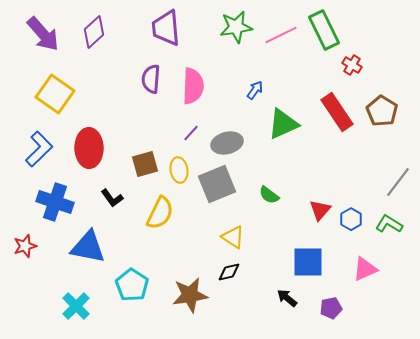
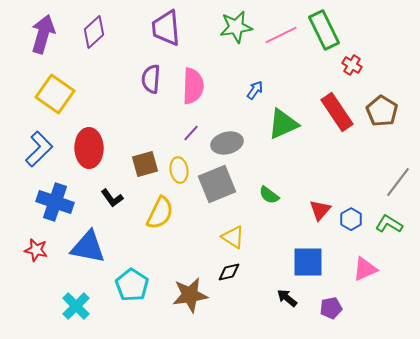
purple arrow: rotated 123 degrees counterclockwise
red star: moved 11 px right, 4 px down; rotated 30 degrees clockwise
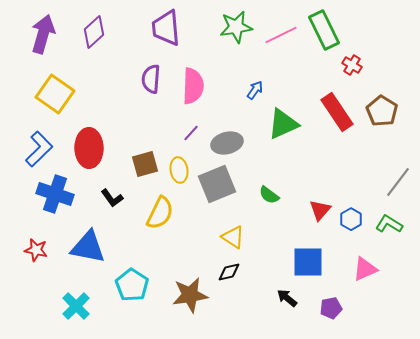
blue cross: moved 8 px up
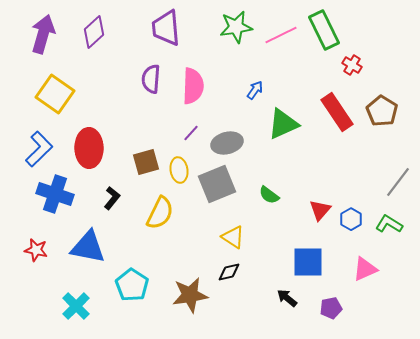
brown square: moved 1 px right, 2 px up
black L-shape: rotated 105 degrees counterclockwise
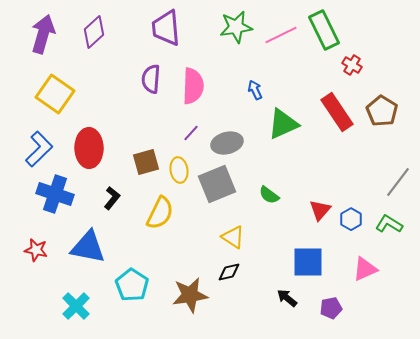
blue arrow: rotated 60 degrees counterclockwise
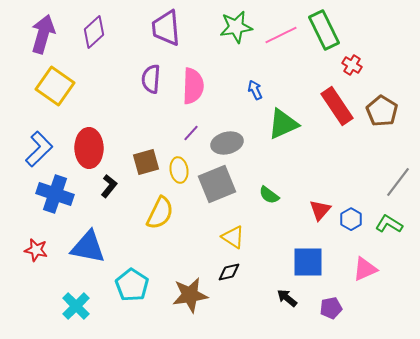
yellow square: moved 8 px up
red rectangle: moved 6 px up
black L-shape: moved 3 px left, 12 px up
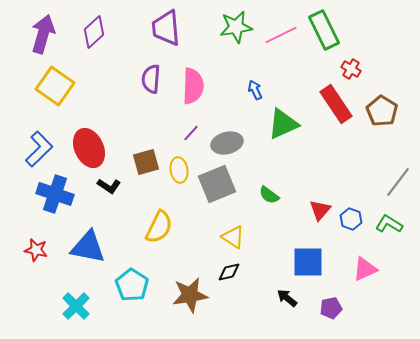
red cross: moved 1 px left, 4 px down
red rectangle: moved 1 px left, 2 px up
red ellipse: rotated 24 degrees counterclockwise
black L-shape: rotated 85 degrees clockwise
yellow semicircle: moved 1 px left, 14 px down
blue hexagon: rotated 10 degrees counterclockwise
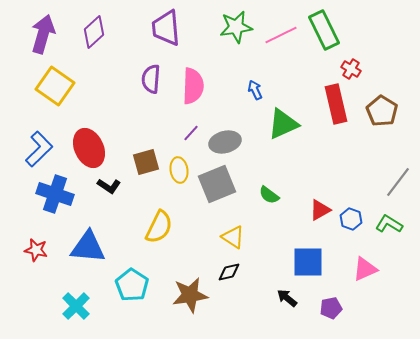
red rectangle: rotated 21 degrees clockwise
gray ellipse: moved 2 px left, 1 px up
red triangle: rotated 20 degrees clockwise
blue triangle: rotated 6 degrees counterclockwise
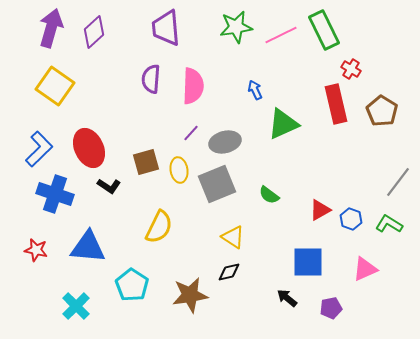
purple arrow: moved 8 px right, 6 px up
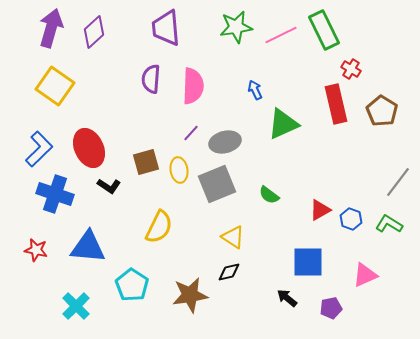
pink triangle: moved 6 px down
